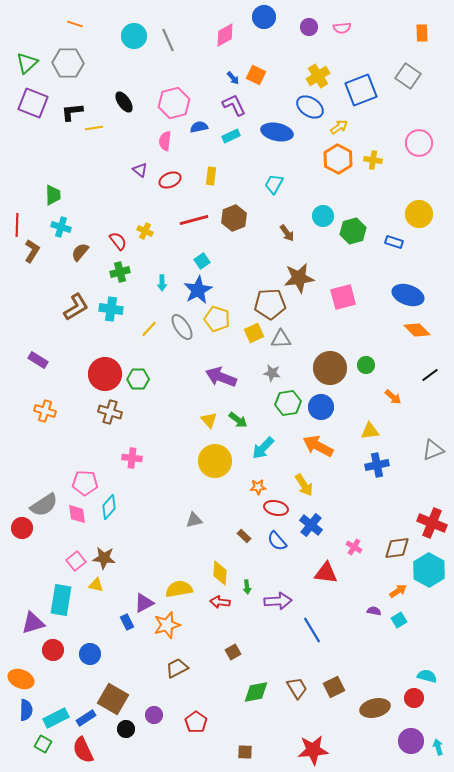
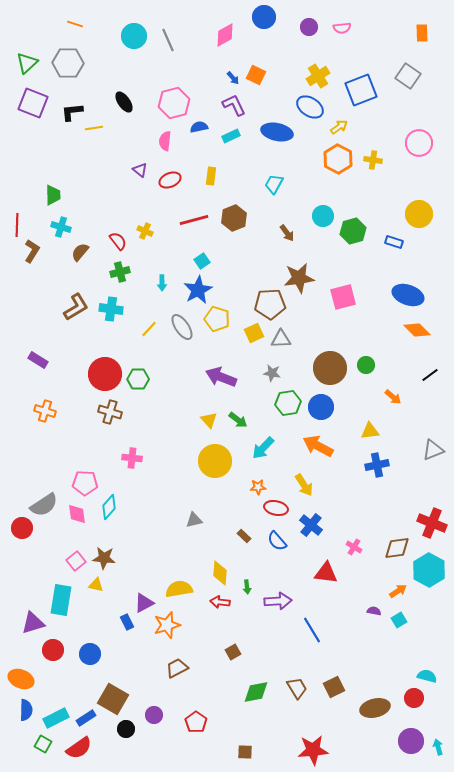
red semicircle at (83, 750): moved 4 px left, 2 px up; rotated 100 degrees counterclockwise
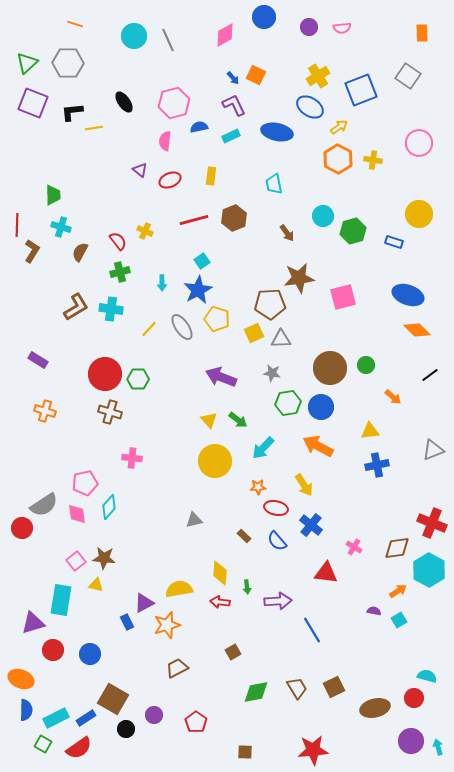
cyan trapezoid at (274, 184): rotated 40 degrees counterclockwise
brown semicircle at (80, 252): rotated 12 degrees counterclockwise
pink pentagon at (85, 483): rotated 15 degrees counterclockwise
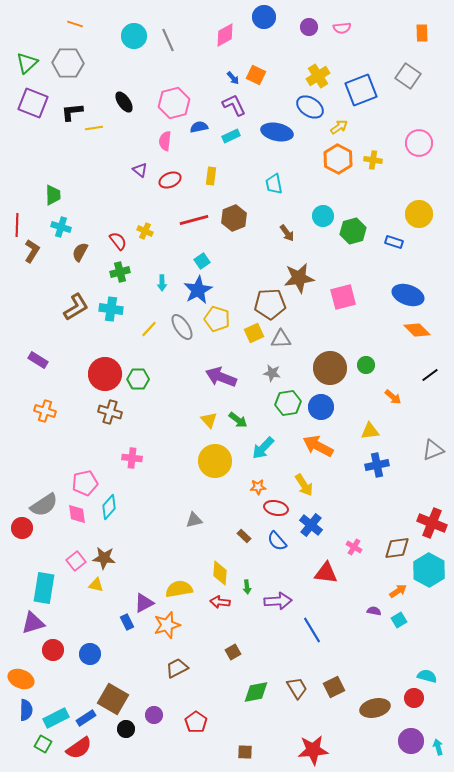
cyan rectangle at (61, 600): moved 17 px left, 12 px up
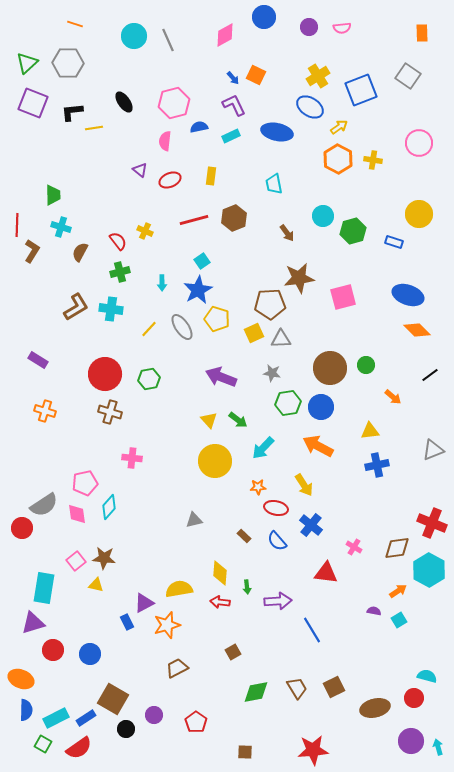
green hexagon at (138, 379): moved 11 px right; rotated 10 degrees counterclockwise
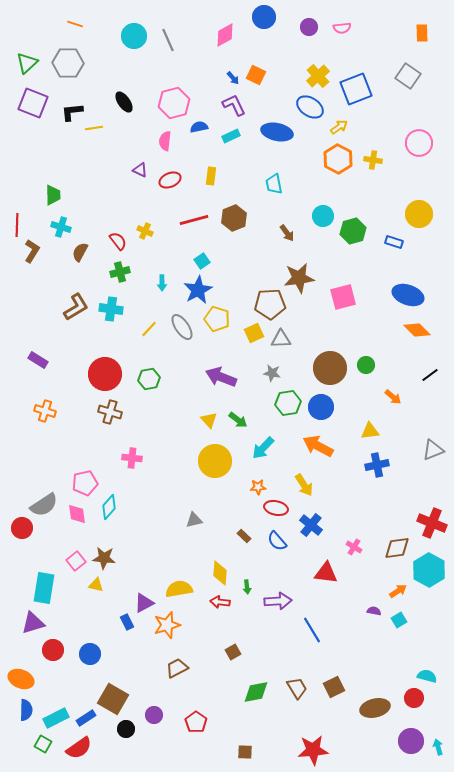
yellow cross at (318, 76): rotated 10 degrees counterclockwise
blue square at (361, 90): moved 5 px left, 1 px up
purple triangle at (140, 170): rotated 14 degrees counterclockwise
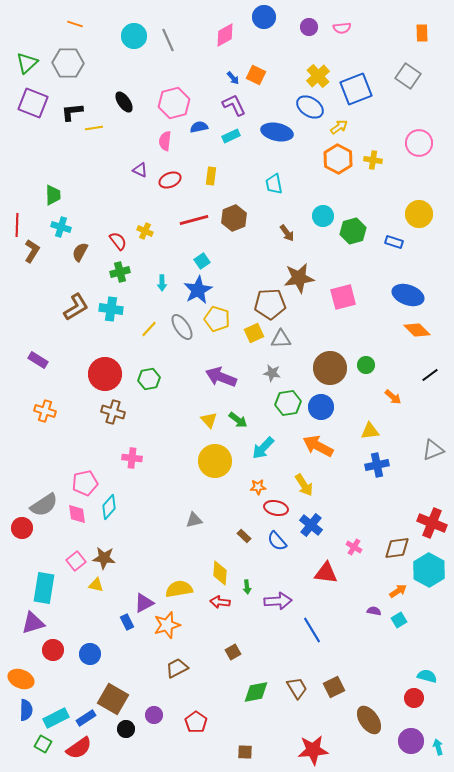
brown cross at (110, 412): moved 3 px right
brown ellipse at (375, 708): moved 6 px left, 12 px down; rotated 68 degrees clockwise
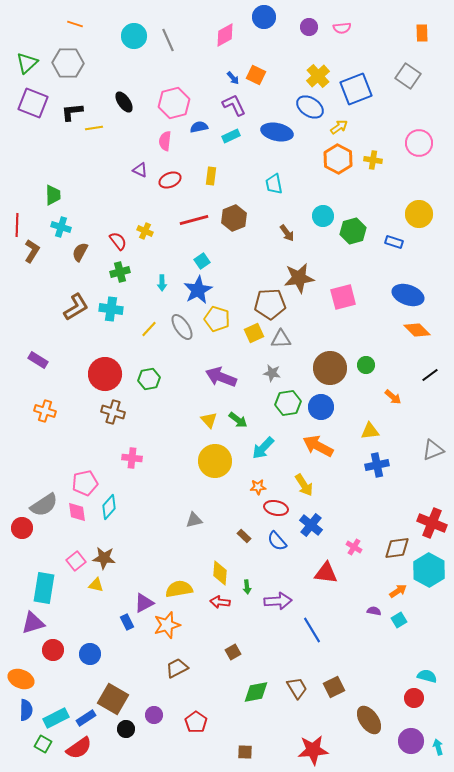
pink diamond at (77, 514): moved 2 px up
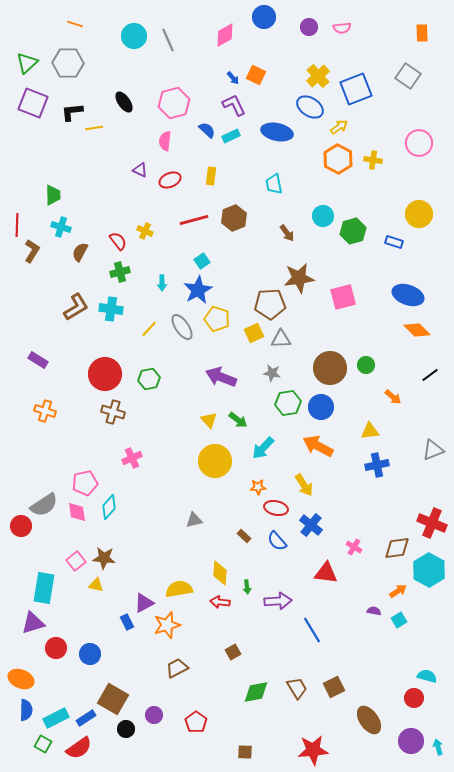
blue semicircle at (199, 127): moved 8 px right, 3 px down; rotated 54 degrees clockwise
pink cross at (132, 458): rotated 30 degrees counterclockwise
red circle at (22, 528): moved 1 px left, 2 px up
red circle at (53, 650): moved 3 px right, 2 px up
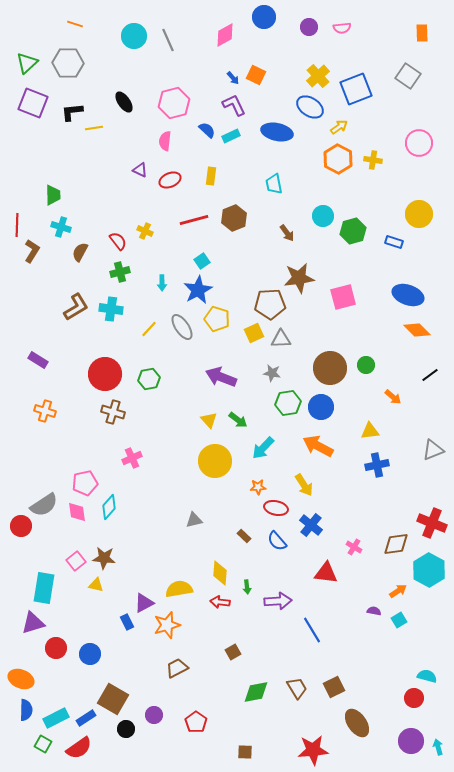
brown diamond at (397, 548): moved 1 px left, 4 px up
brown ellipse at (369, 720): moved 12 px left, 3 px down
